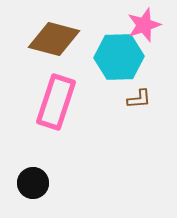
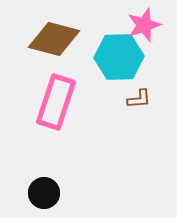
black circle: moved 11 px right, 10 px down
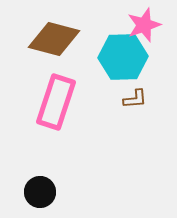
cyan hexagon: moved 4 px right
brown L-shape: moved 4 px left
black circle: moved 4 px left, 1 px up
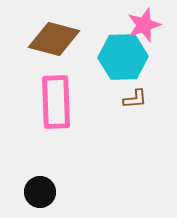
pink rectangle: rotated 20 degrees counterclockwise
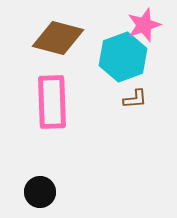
brown diamond: moved 4 px right, 1 px up
cyan hexagon: rotated 18 degrees counterclockwise
pink rectangle: moved 4 px left
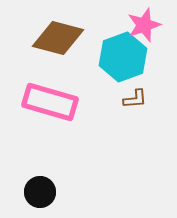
pink rectangle: moved 2 px left; rotated 72 degrees counterclockwise
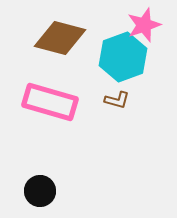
brown diamond: moved 2 px right
brown L-shape: moved 18 px left, 1 px down; rotated 20 degrees clockwise
black circle: moved 1 px up
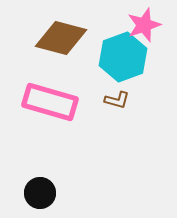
brown diamond: moved 1 px right
black circle: moved 2 px down
